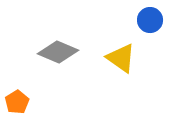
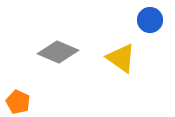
orange pentagon: moved 1 px right; rotated 15 degrees counterclockwise
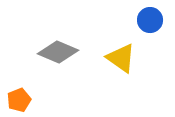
orange pentagon: moved 1 px right, 2 px up; rotated 25 degrees clockwise
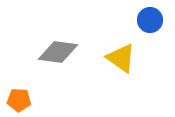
gray diamond: rotated 15 degrees counterclockwise
orange pentagon: rotated 25 degrees clockwise
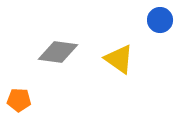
blue circle: moved 10 px right
yellow triangle: moved 2 px left, 1 px down
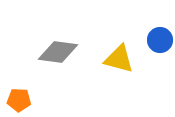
blue circle: moved 20 px down
yellow triangle: rotated 20 degrees counterclockwise
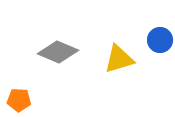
gray diamond: rotated 15 degrees clockwise
yellow triangle: rotated 32 degrees counterclockwise
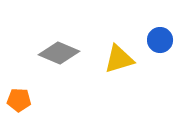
gray diamond: moved 1 px right, 1 px down
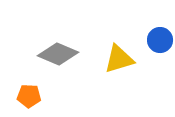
gray diamond: moved 1 px left, 1 px down
orange pentagon: moved 10 px right, 4 px up
